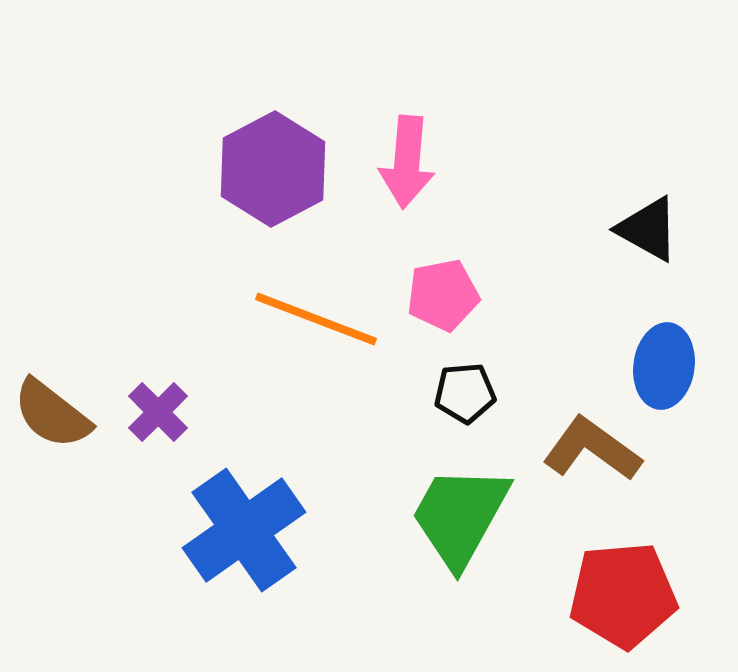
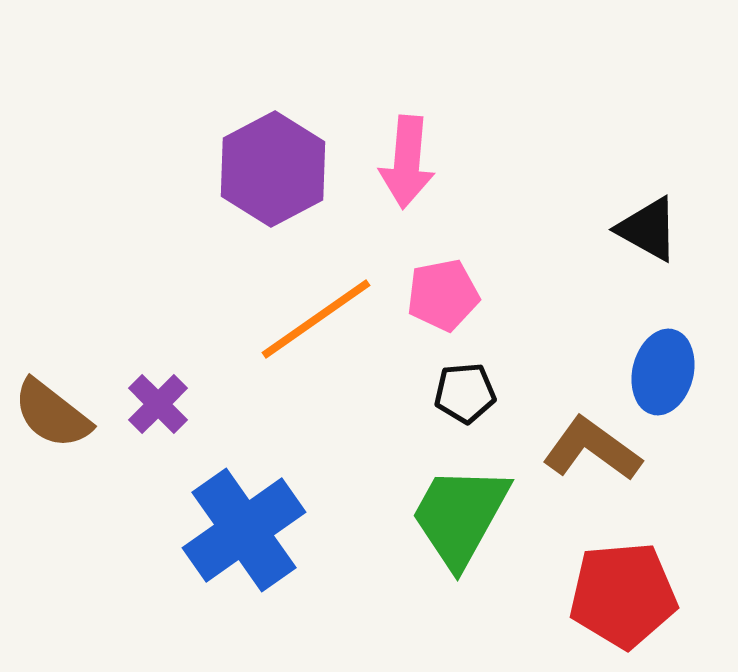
orange line: rotated 56 degrees counterclockwise
blue ellipse: moved 1 px left, 6 px down; rotated 6 degrees clockwise
purple cross: moved 8 px up
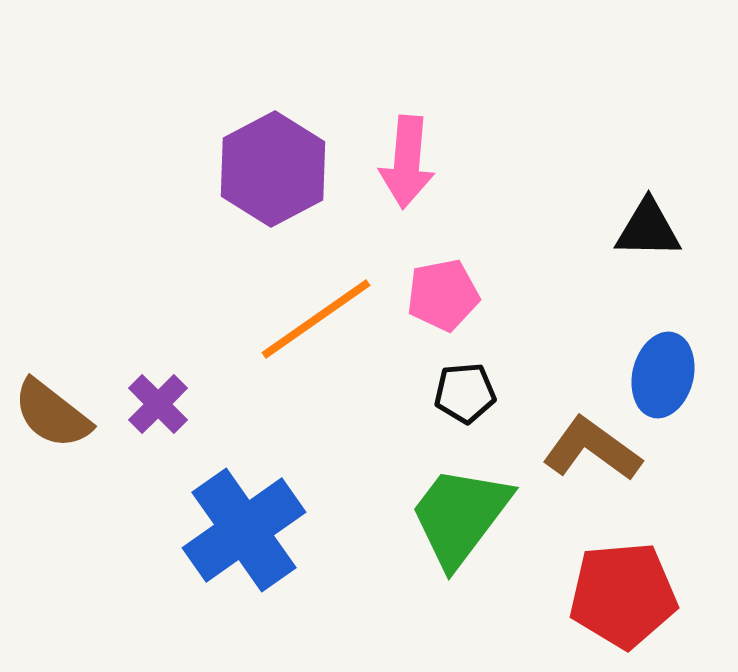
black triangle: rotated 28 degrees counterclockwise
blue ellipse: moved 3 px down
green trapezoid: rotated 8 degrees clockwise
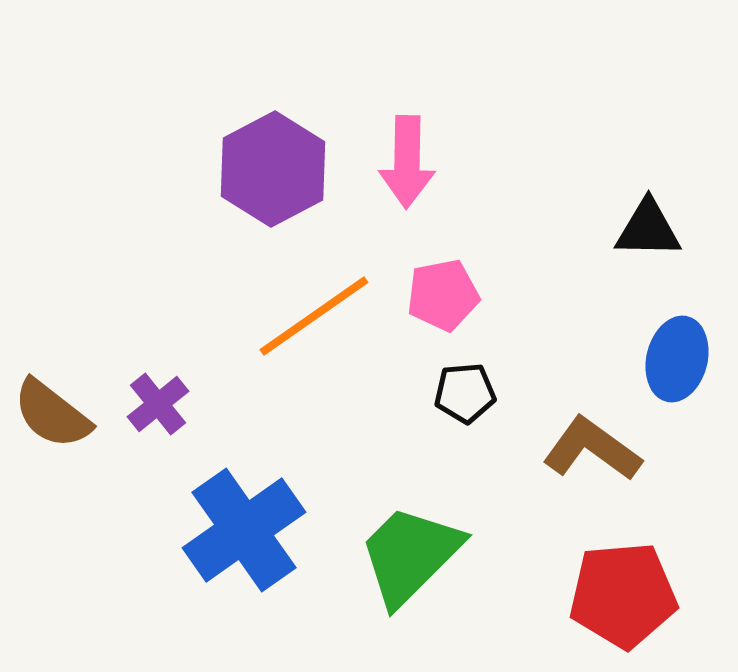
pink arrow: rotated 4 degrees counterclockwise
orange line: moved 2 px left, 3 px up
blue ellipse: moved 14 px right, 16 px up
purple cross: rotated 6 degrees clockwise
green trapezoid: moved 50 px left, 39 px down; rotated 8 degrees clockwise
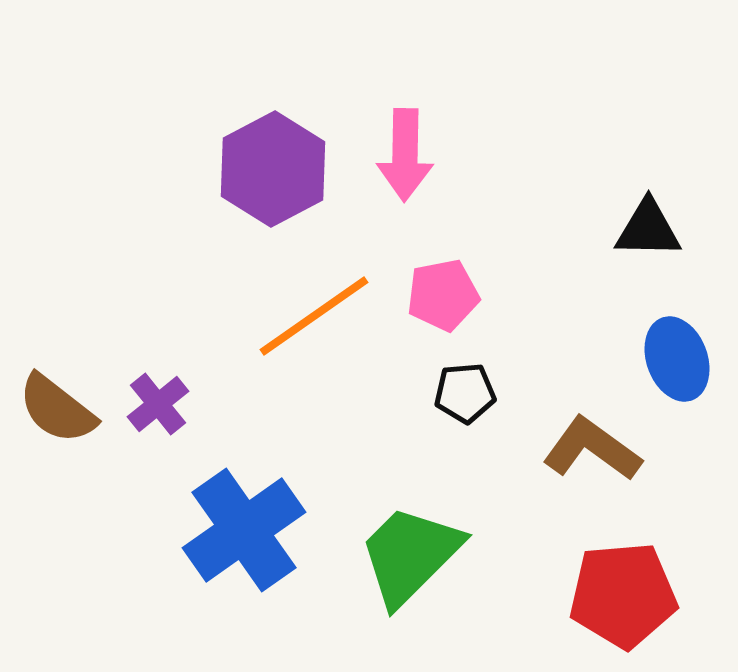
pink arrow: moved 2 px left, 7 px up
blue ellipse: rotated 34 degrees counterclockwise
brown semicircle: moved 5 px right, 5 px up
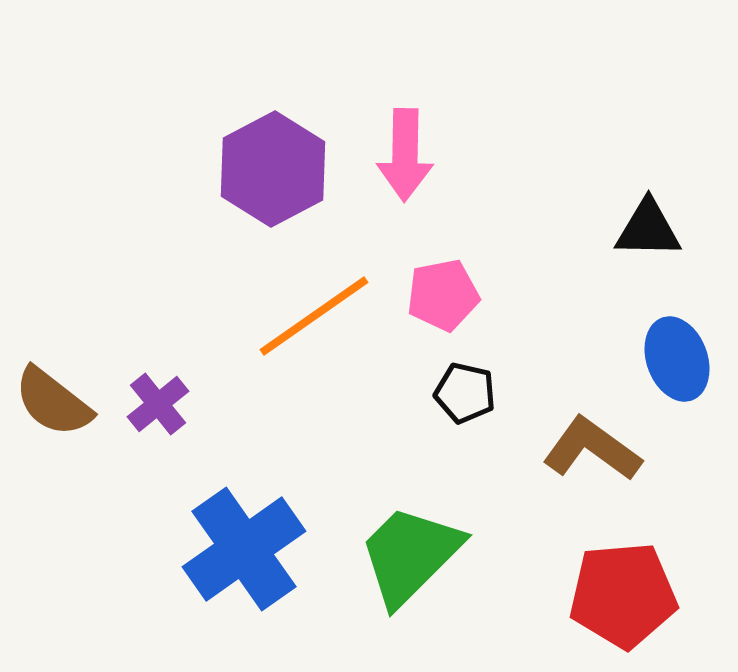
black pentagon: rotated 18 degrees clockwise
brown semicircle: moved 4 px left, 7 px up
blue cross: moved 19 px down
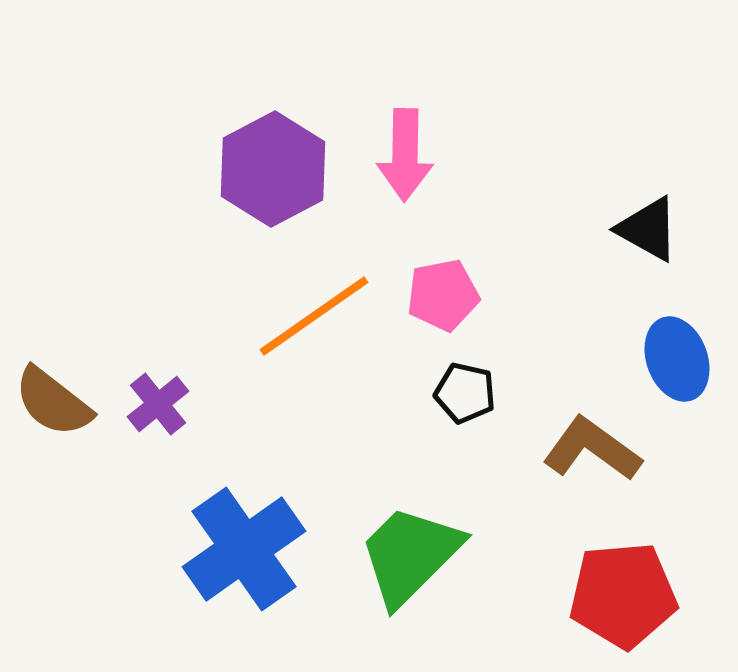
black triangle: rotated 28 degrees clockwise
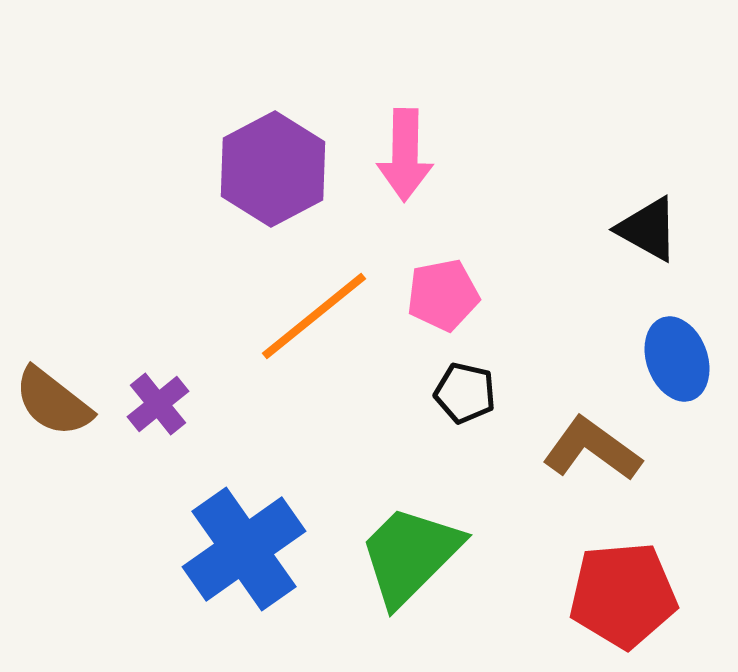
orange line: rotated 4 degrees counterclockwise
